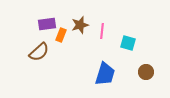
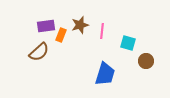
purple rectangle: moved 1 px left, 2 px down
brown circle: moved 11 px up
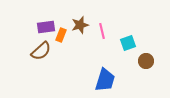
purple rectangle: moved 1 px down
pink line: rotated 21 degrees counterclockwise
cyan square: rotated 35 degrees counterclockwise
brown semicircle: moved 2 px right, 1 px up
blue trapezoid: moved 6 px down
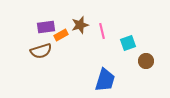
orange rectangle: rotated 40 degrees clockwise
brown semicircle: rotated 25 degrees clockwise
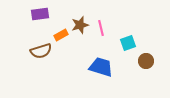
purple rectangle: moved 6 px left, 13 px up
pink line: moved 1 px left, 3 px up
blue trapezoid: moved 4 px left, 13 px up; rotated 90 degrees counterclockwise
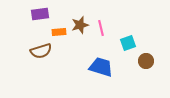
orange rectangle: moved 2 px left, 3 px up; rotated 24 degrees clockwise
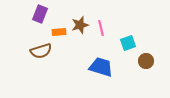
purple rectangle: rotated 60 degrees counterclockwise
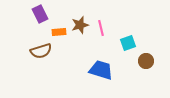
purple rectangle: rotated 48 degrees counterclockwise
blue trapezoid: moved 3 px down
